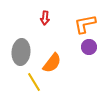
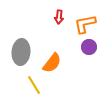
red arrow: moved 14 px right, 1 px up
yellow line: moved 3 px down
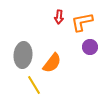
orange L-shape: moved 3 px left, 2 px up
purple circle: moved 1 px right
gray ellipse: moved 2 px right, 3 px down
